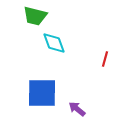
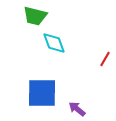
red line: rotated 14 degrees clockwise
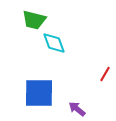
green trapezoid: moved 1 px left, 4 px down
red line: moved 15 px down
blue square: moved 3 px left
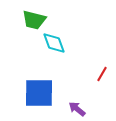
red line: moved 3 px left
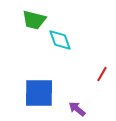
cyan diamond: moved 6 px right, 3 px up
